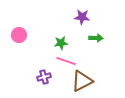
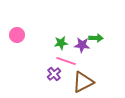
purple star: moved 28 px down
pink circle: moved 2 px left
purple cross: moved 10 px right, 3 px up; rotated 24 degrees counterclockwise
brown triangle: moved 1 px right, 1 px down
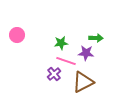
purple star: moved 4 px right, 8 px down
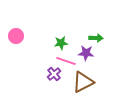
pink circle: moved 1 px left, 1 px down
